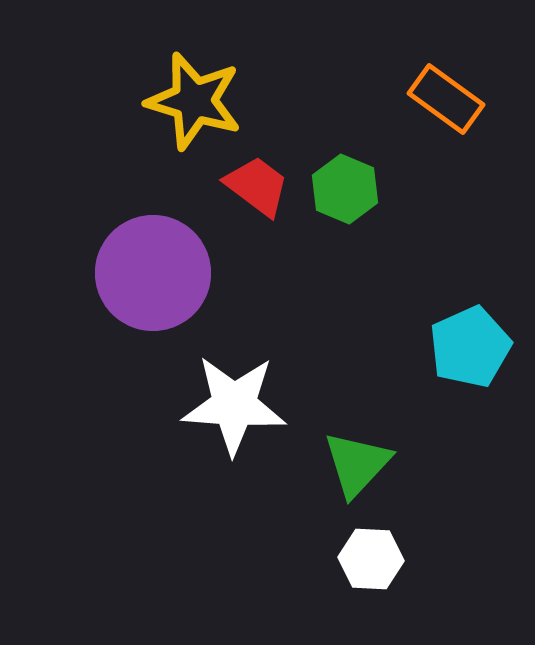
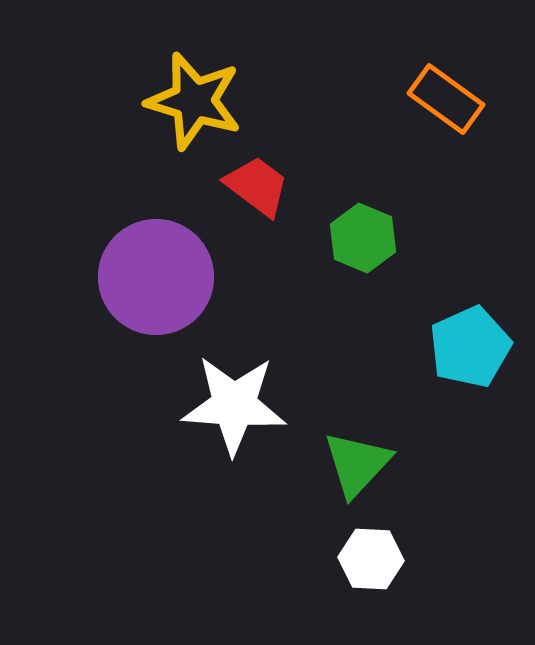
green hexagon: moved 18 px right, 49 px down
purple circle: moved 3 px right, 4 px down
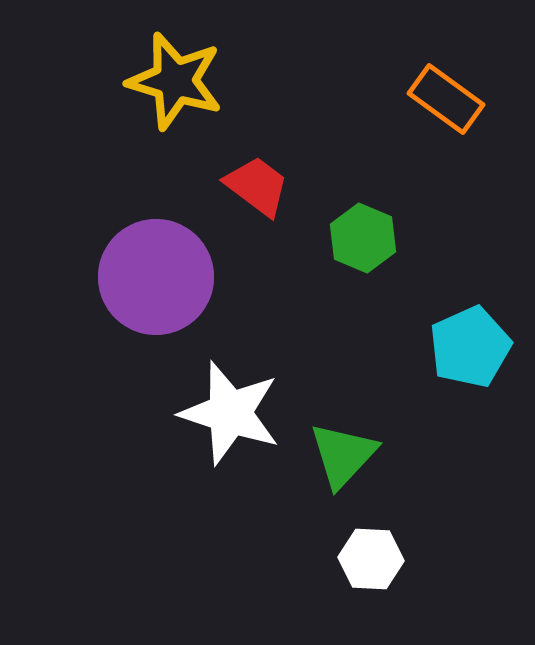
yellow star: moved 19 px left, 20 px up
white star: moved 4 px left, 8 px down; rotated 14 degrees clockwise
green triangle: moved 14 px left, 9 px up
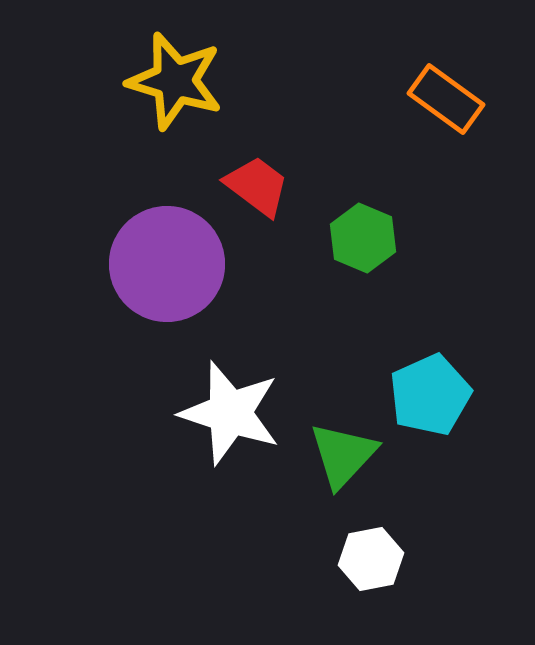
purple circle: moved 11 px right, 13 px up
cyan pentagon: moved 40 px left, 48 px down
white hexagon: rotated 14 degrees counterclockwise
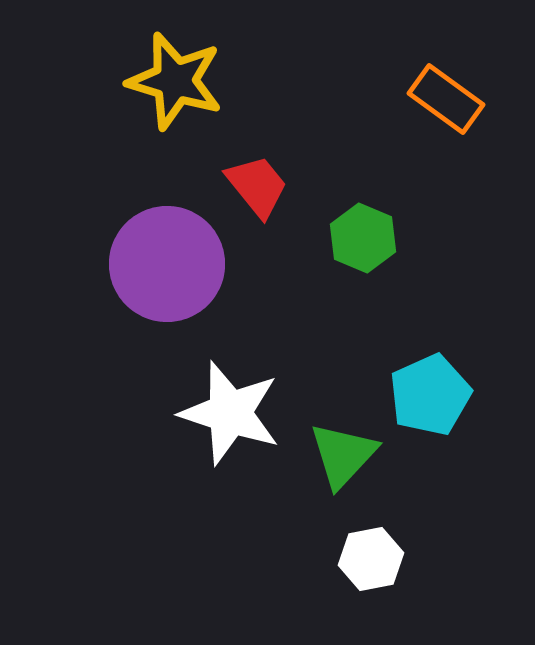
red trapezoid: rotated 14 degrees clockwise
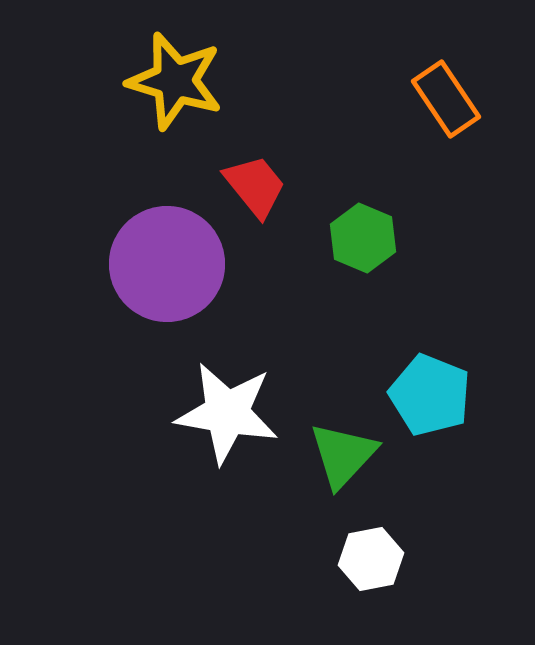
orange rectangle: rotated 20 degrees clockwise
red trapezoid: moved 2 px left
cyan pentagon: rotated 26 degrees counterclockwise
white star: moved 3 px left; rotated 8 degrees counterclockwise
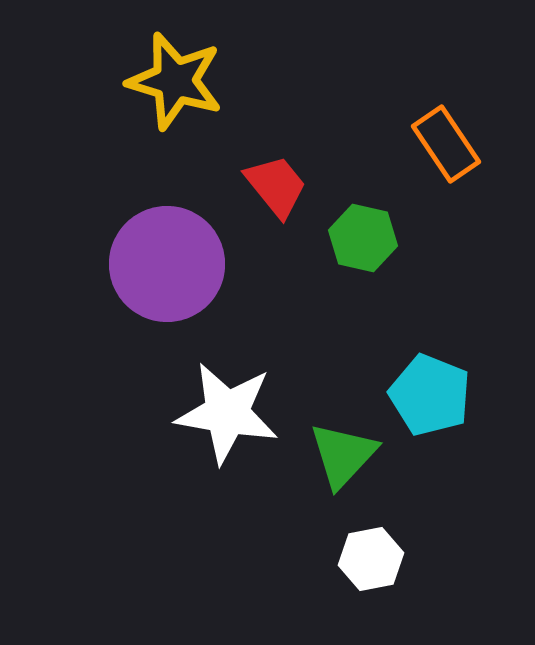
orange rectangle: moved 45 px down
red trapezoid: moved 21 px right
green hexagon: rotated 10 degrees counterclockwise
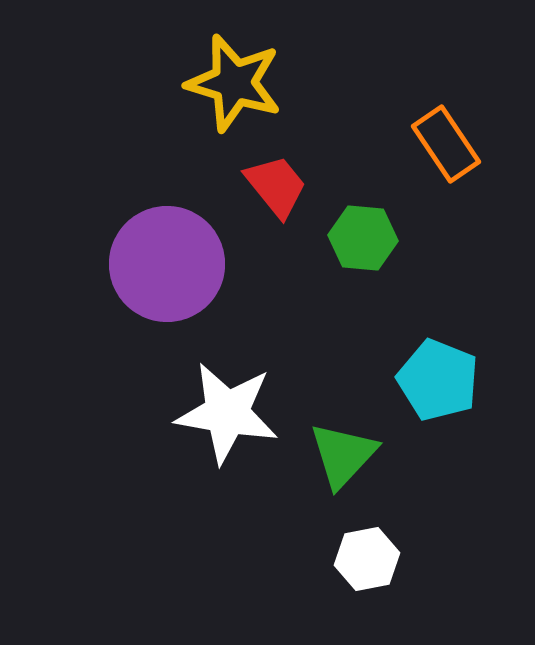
yellow star: moved 59 px right, 2 px down
green hexagon: rotated 8 degrees counterclockwise
cyan pentagon: moved 8 px right, 15 px up
white hexagon: moved 4 px left
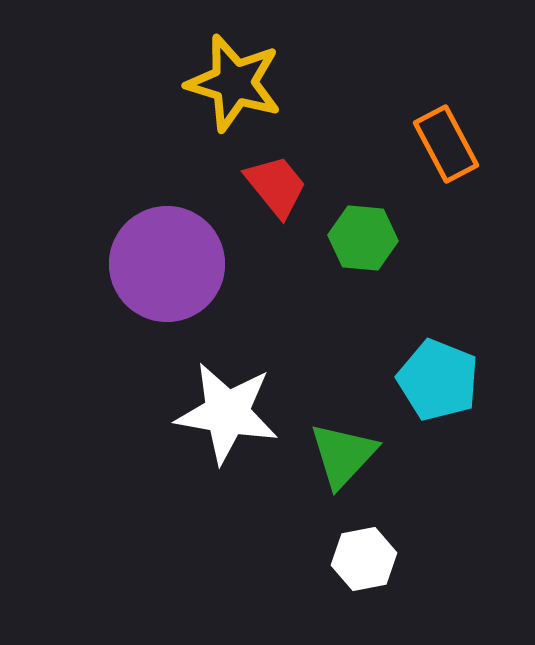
orange rectangle: rotated 6 degrees clockwise
white hexagon: moved 3 px left
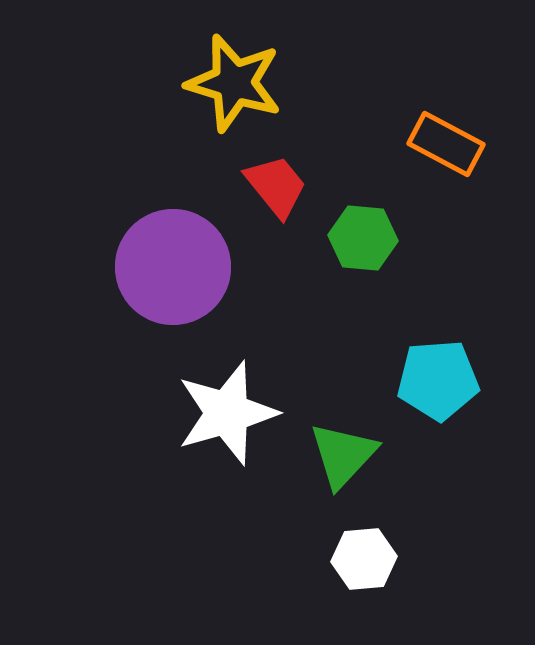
orange rectangle: rotated 34 degrees counterclockwise
purple circle: moved 6 px right, 3 px down
cyan pentagon: rotated 26 degrees counterclockwise
white star: rotated 26 degrees counterclockwise
white hexagon: rotated 6 degrees clockwise
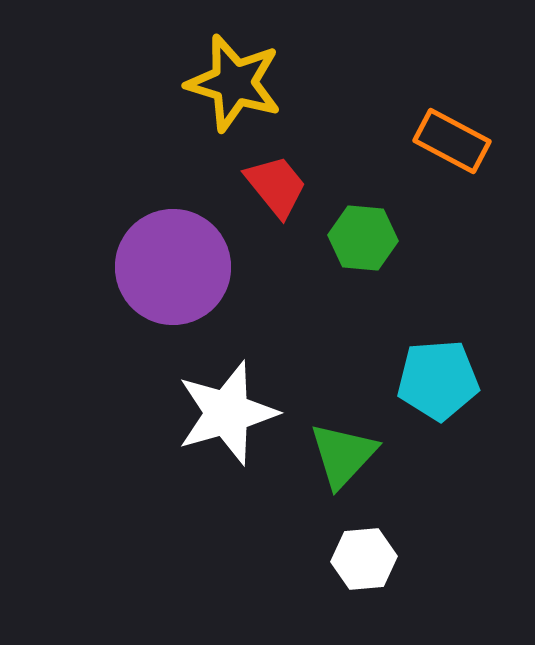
orange rectangle: moved 6 px right, 3 px up
